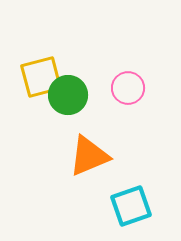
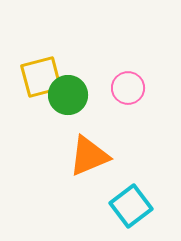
cyan square: rotated 18 degrees counterclockwise
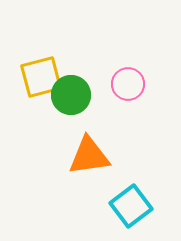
pink circle: moved 4 px up
green circle: moved 3 px right
orange triangle: rotated 15 degrees clockwise
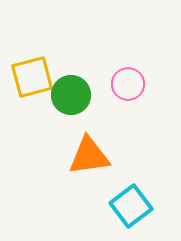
yellow square: moved 9 px left
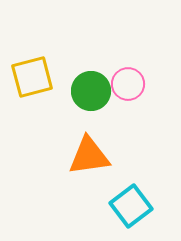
green circle: moved 20 px right, 4 px up
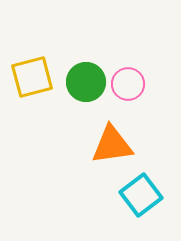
green circle: moved 5 px left, 9 px up
orange triangle: moved 23 px right, 11 px up
cyan square: moved 10 px right, 11 px up
